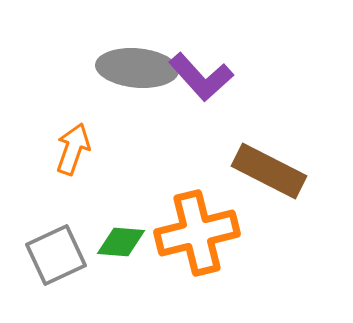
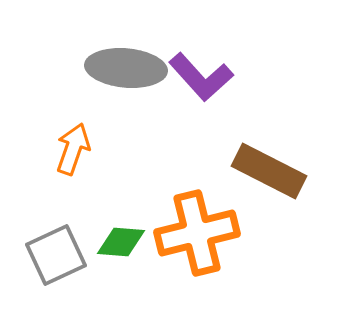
gray ellipse: moved 11 px left
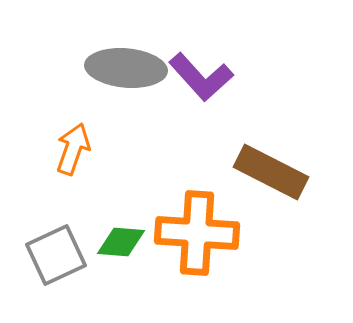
brown rectangle: moved 2 px right, 1 px down
orange cross: rotated 18 degrees clockwise
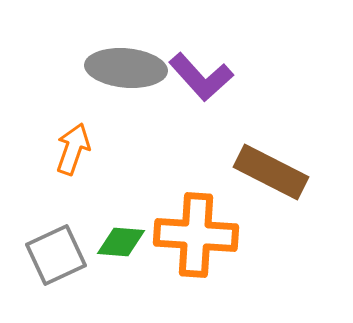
orange cross: moved 1 px left, 2 px down
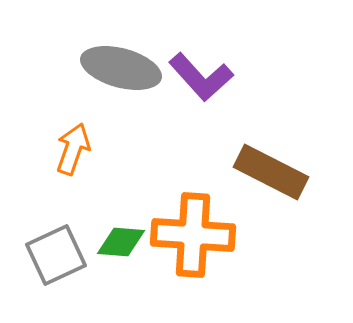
gray ellipse: moved 5 px left; rotated 10 degrees clockwise
orange cross: moved 3 px left
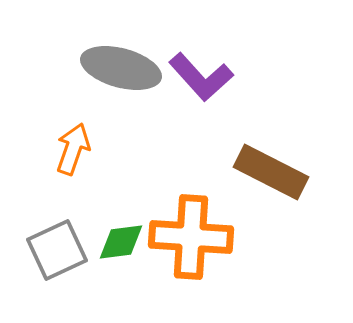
orange cross: moved 2 px left, 2 px down
green diamond: rotated 12 degrees counterclockwise
gray square: moved 1 px right, 5 px up
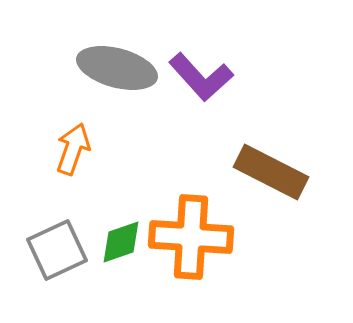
gray ellipse: moved 4 px left
green diamond: rotated 12 degrees counterclockwise
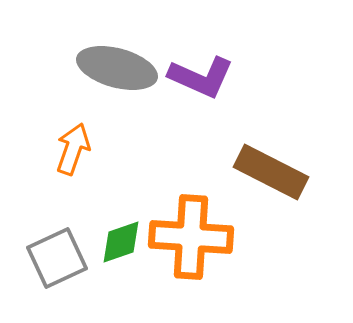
purple L-shape: rotated 24 degrees counterclockwise
gray square: moved 8 px down
